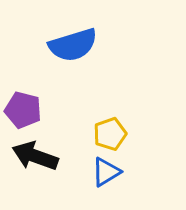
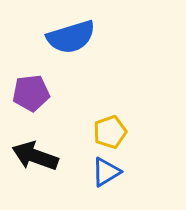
blue semicircle: moved 2 px left, 8 px up
purple pentagon: moved 8 px right, 17 px up; rotated 21 degrees counterclockwise
yellow pentagon: moved 2 px up
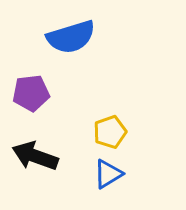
blue triangle: moved 2 px right, 2 px down
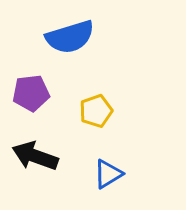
blue semicircle: moved 1 px left
yellow pentagon: moved 14 px left, 21 px up
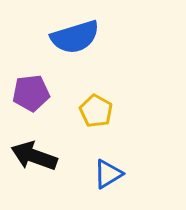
blue semicircle: moved 5 px right
yellow pentagon: rotated 24 degrees counterclockwise
black arrow: moved 1 px left
